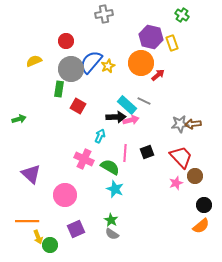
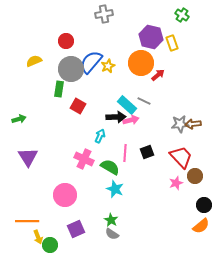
purple triangle: moved 3 px left, 17 px up; rotated 15 degrees clockwise
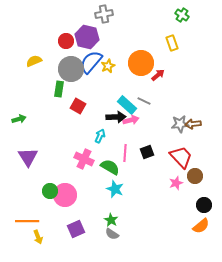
purple hexagon: moved 64 px left
green circle: moved 54 px up
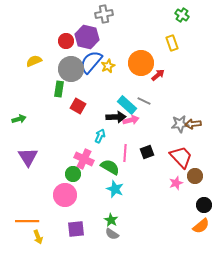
green circle: moved 23 px right, 17 px up
purple square: rotated 18 degrees clockwise
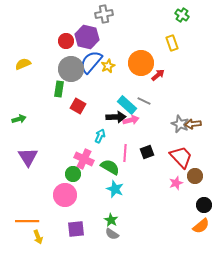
yellow semicircle: moved 11 px left, 3 px down
gray star: rotated 30 degrees clockwise
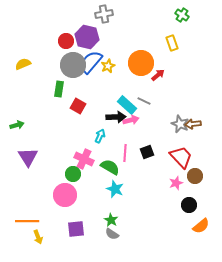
gray circle: moved 2 px right, 4 px up
green arrow: moved 2 px left, 6 px down
black circle: moved 15 px left
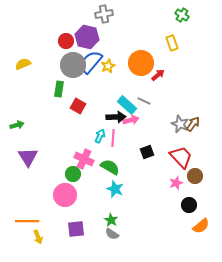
brown arrow: rotated 133 degrees clockwise
pink line: moved 12 px left, 15 px up
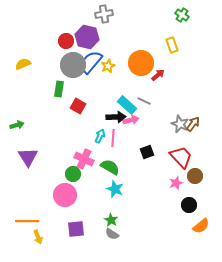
yellow rectangle: moved 2 px down
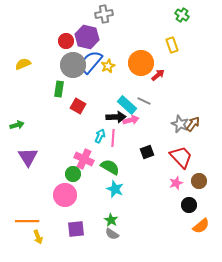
brown circle: moved 4 px right, 5 px down
